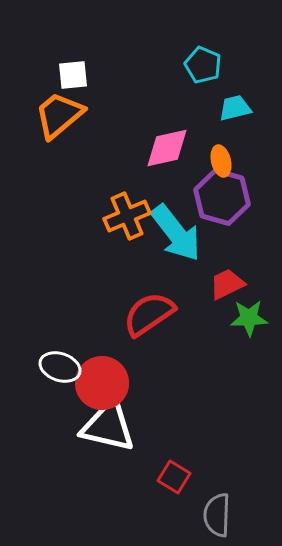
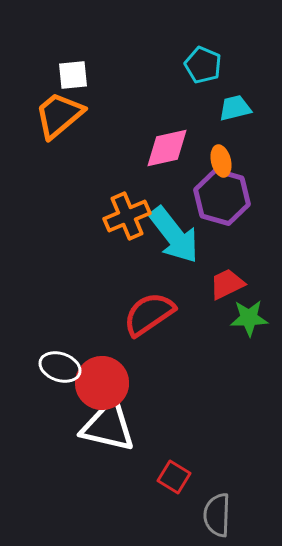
cyan arrow: moved 2 px left, 2 px down
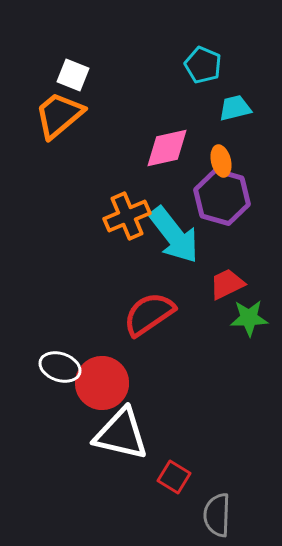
white square: rotated 28 degrees clockwise
white triangle: moved 13 px right, 8 px down
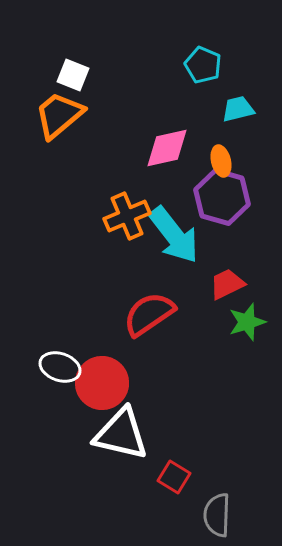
cyan trapezoid: moved 3 px right, 1 px down
green star: moved 2 px left, 4 px down; rotated 15 degrees counterclockwise
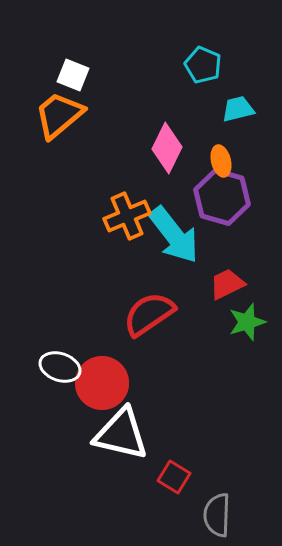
pink diamond: rotated 51 degrees counterclockwise
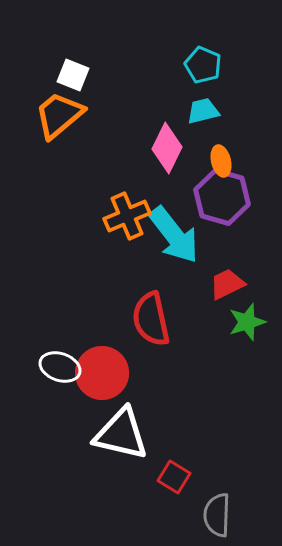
cyan trapezoid: moved 35 px left, 2 px down
red semicircle: moved 2 px right, 5 px down; rotated 68 degrees counterclockwise
red circle: moved 10 px up
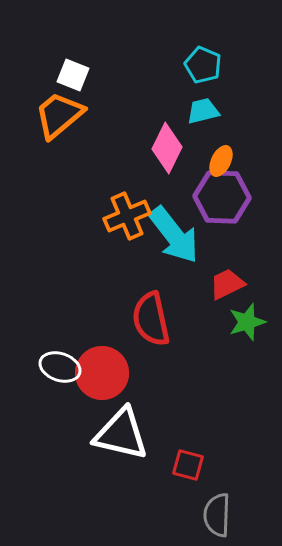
orange ellipse: rotated 40 degrees clockwise
purple hexagon: rotated 14 degrees counterclockwise
red square: moved 14 px right, 12 px up; rotated 16 degrees counterclockwise
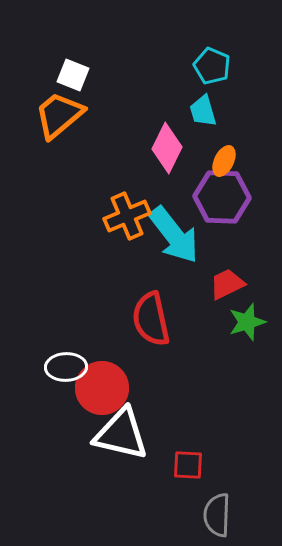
cyan pentagon: moved 9 px right, 1 px down
cyan trapezoid: rotated 92 degrees counterclockwise
orange ellipse: moved 3 px right
white ellipse: moved 6 px right; rotated 21 degrees counterclockwise
red circle: moved 15 px down
red square: rotated 12 degrees counterclockwise
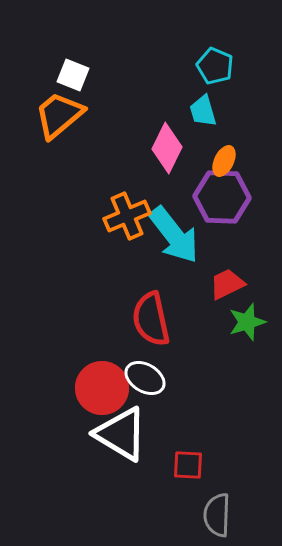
cyan pentagon: moved 3 px right
white ellipse: moved 79 px right, 11 px down; rotated 33 degrees clockwise
white triangle: rotated 18 degrees clockwise
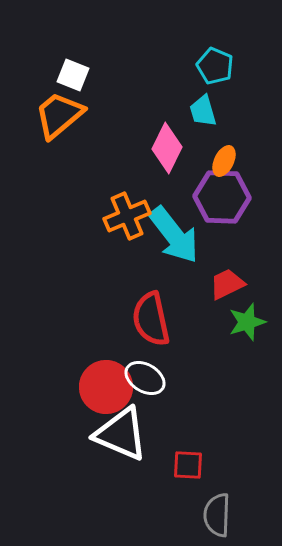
red circle: moved 4 px right, 1 px up
white triangle: rotated 8 degrees counterclockwise
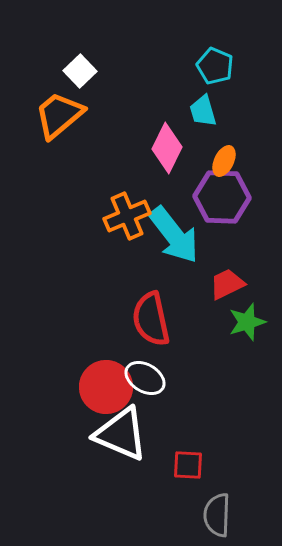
white square: moved 7 px right, 4 px up; rotated 24 degrees clockwise
